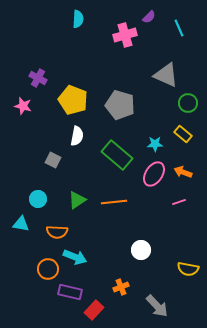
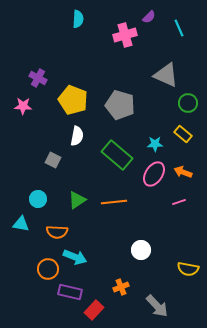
pink star: rotated 12 degrees counterclockwise
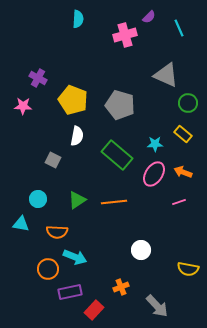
purple rectangle: rotated 25 degrees counterclockwise
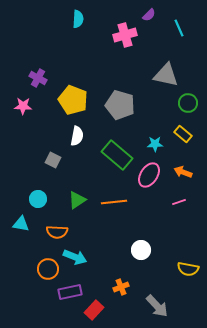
purple semicircle: moved 2 px up
gray triangle: rotated 12 degrees counterclockwise
pink ellipse: moved 5 px left, 1 px down
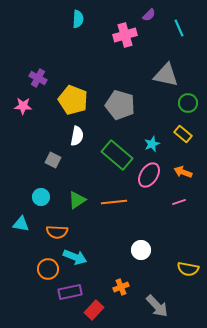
cyan star: moved 3 px left; rotated 21 degrees counterclockwise
cyan circle: moved 3 px right, 2 px up
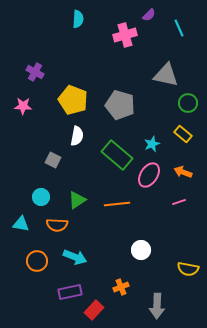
purple cross: moved 3 px left, 6 px up
orange line: moved 3 px right, 2 px down
orange semicircle: moved 7 px up
orange circle: moved 11 px left, 8 px up
gray arrow: rotated 45 degrees clockwise
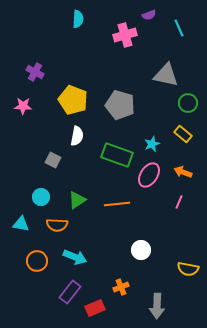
purple semicircle: rotated 24 degrees clockwise
green rectangle: rotated 20 degrees counterclockwise
pink line: rotated 48 degrees counterclockwise
purple rectangle: rotated 40 degrees counterclockwise
red rectangle: moved 1 px right, 2 px up; rotated 24 degrees clockwise
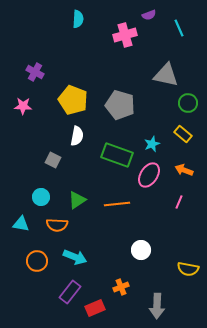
orange arrow: moved 1 px right, 2 px up
